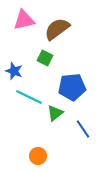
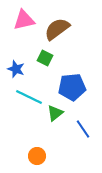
blue star: moved 2 px right, 2 px up
orange circle: moved 1 px left
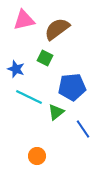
green triangle: moved 1 px right, 1 px up
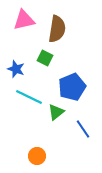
brown semicircle: rotated 136 degrees clockwise
blue pentagon: rotated 16 degrees counterclockwise
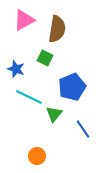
pink triangle: rotated 15 degrees counterclockwise
green triangle: moved 2 px left, 2 px down; rotated 12 degrees counterclockwise
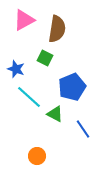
cyan line: rotated 16 degrees clockwise
green triangle: moved 1 px right; rotated 42 degrees counterclockwise
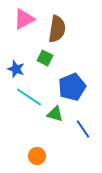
pink triangle: moved 1 px up
cyan line: rotated 8 degrees counterclockwise
green triangle: rotated 12 degrees counterclockwise
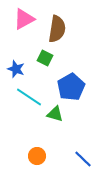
blue pentagon: moved 1 px left; rotated 8 degrees counterclockwise
blue line: moved 30 px down; rotated 12 degrees counterclockwise
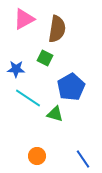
blue star: rotated 18 degrees counterclockwise
cyan line: moved 1 px left, 1 px down
blue line: rotated 12 degrees clockwise
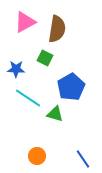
pink triangle: moved 1 px right, 3 px down
